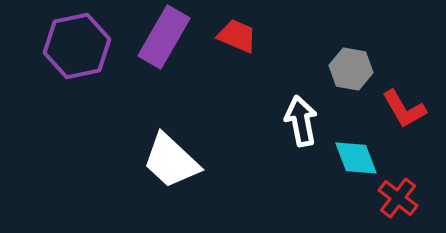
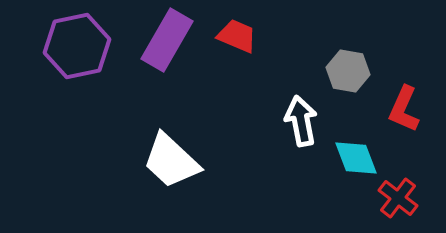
purple rectangle: moved 3 px right, 3 px down
gray hexagon: moved 3 px left, 2 px down
red L-shape: rotated 54 degrees clockwise
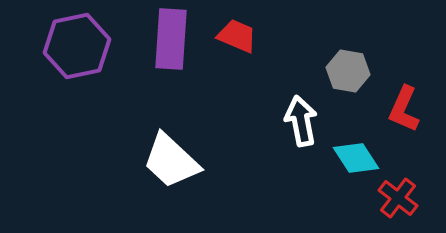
purple rectangle: moved 4 px right, 1 px up; rotated 26 degrees counterclockwise
cyan diamond: rotated 12 degrees counterclockwise
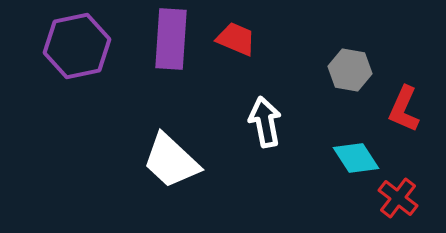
red trapezoid: moved 1 px left, 3 px down
gray hexagon: moved 2 px right, 1 px up
white arrow: moved 36 px left, 1 px down
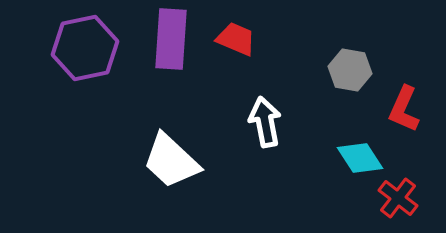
purple hexagon: moved 8 px right, 2 px down
cyan diamond: moved 4 px right
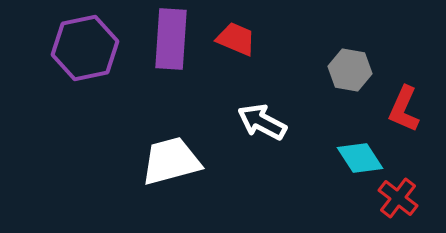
white arrow: moved 3 px left; rotated 51 degrees counterclockwise
white trapezoid: rotated 122 degrees clockwise
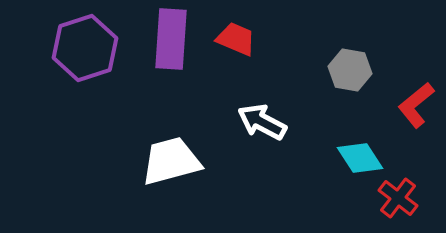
purple hexagon: rotated 6 degrees counterclockwise
red L-shape: moved 12 px right, 4 px up; rotated 27 degrees clockwise
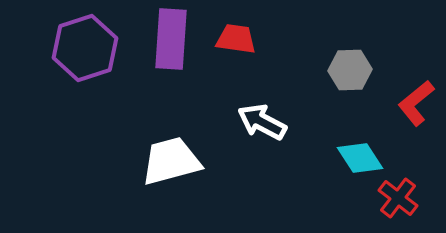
red trapezoid: rotated 15 degrees counterclockwise
gray hexagon: rotated 12 degrees counterclockwise
red L-shape: moved 2 px up
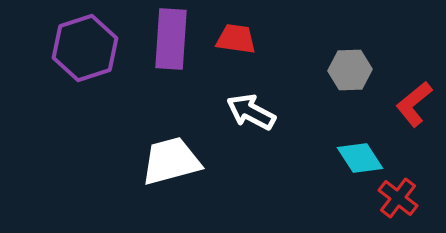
red L-shape: moved 2 px left, 1 px down
white arrow: moved 11 px left, 10 px up
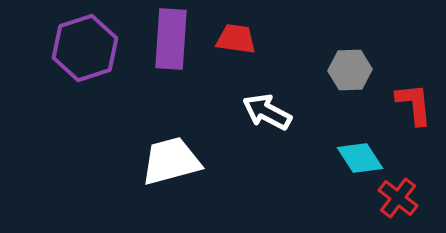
red L-shape: rotated 123 degrees clockwise
white arrow: moved 16 px right
